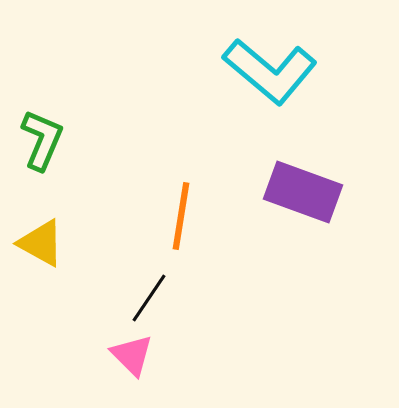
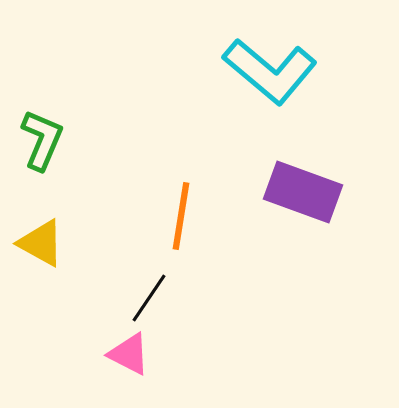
pink triangle: moved 3 px left, 1 px up; rotated 18 degrees counterclockwise
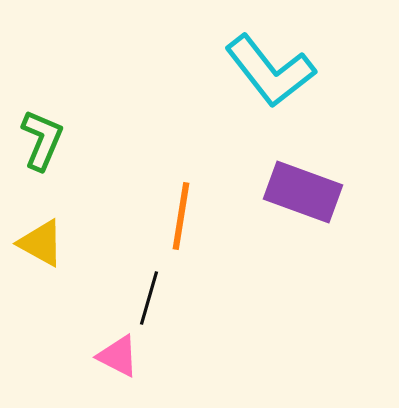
cyan L-shape: rotated 12 degrees clockwise
black line: rotated 18 degrees counterclockwise
pink triangle: moved 11 px left, 2 px down
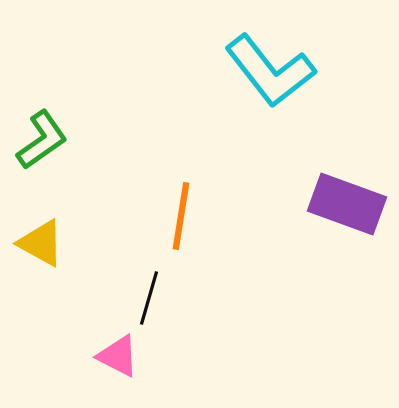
green L-shape: rotated 32 degrees clockwise
purple rectangle: moved 44 px right, 12 px down
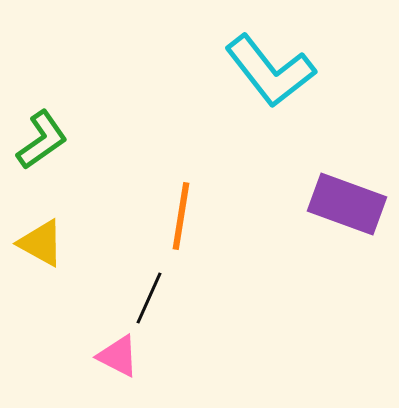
black line: rotated 8 degrees clockwise
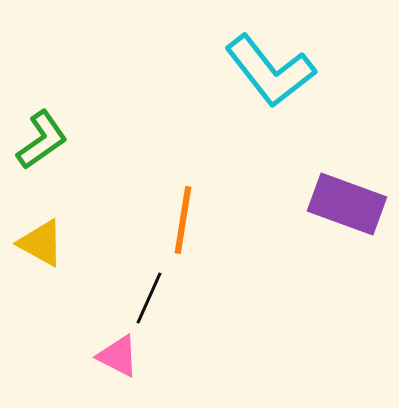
orange line: moved 2 px right, 4 px down
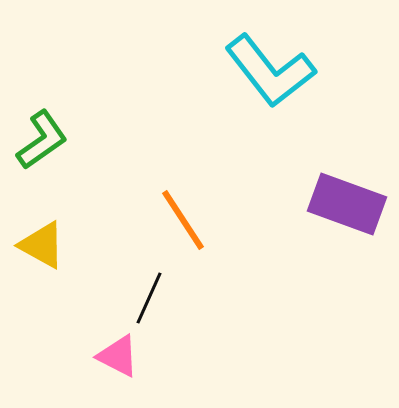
orange line: rotated 42 degrees counterclockwise
yellow triangle: moved 1 px right, 2 px down
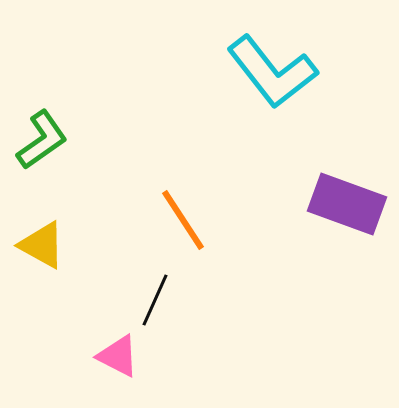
cyan L-shape: moved 2 px right, 1 px down
black line: moved 6 px right, 2 px down
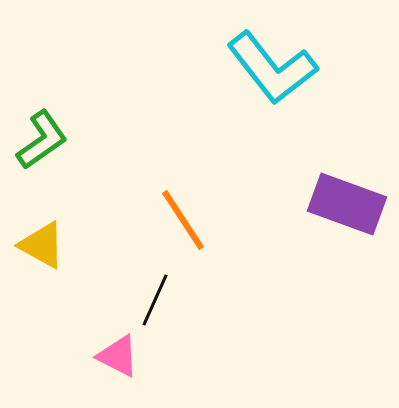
cyan L-shape: moved 4 px up
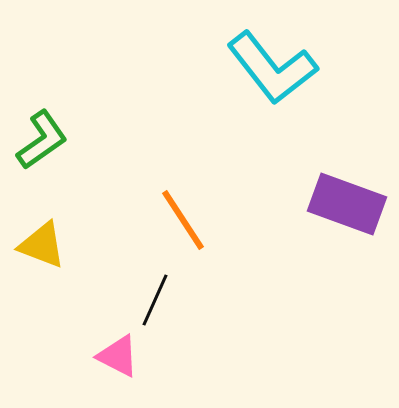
yellow triangle: rotated 8 degrees counterclockwise
